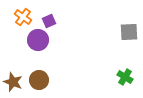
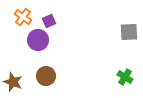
brown circle: moved 7 px right, 4 px up
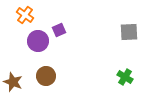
orange cross: moved 2 px right, 2 px up
purple square: moved 10 px right, 9 px down
purple circle: moved 1 px down
